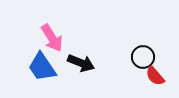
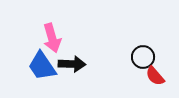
pink arrow: rotated 16 degrees clockwise
black arrow: moved 9 px left, 1 px down; rotated 20 degrees counterclockwise
blue trapezoid: moved 1 px up
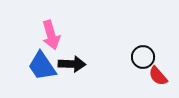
pink arrow: moved 1 px left, 3 px up
red semicircle: moved 3 px right
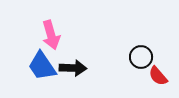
black circle: moved 2 px left
black arrow: moved 1 px right, 4 px down
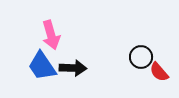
red semicircle: moved 1 px right, 4 px up
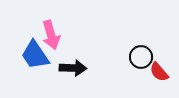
blue trapezoid: moved 7 px left, 11 px up
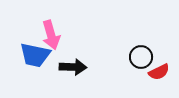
blue trapezoid: rotated 44 degrees counterclockwise
black arrow: moved 1 px up
red semicircle: rotated 75 degrees counterclockwise
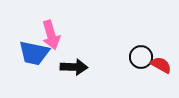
blue trapezoid: moved 1 px left, 2 px up
black arrow: moved 1 px right
red semicircle: moved 2 px right, 7 px up; rotated 125 degrees counterclockwise
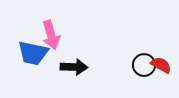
blue trapezoid: moved 1 px left
black circle: moved 3 px right, 8 px down
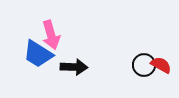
blue trapezoid: moved 5 px right, 1 px down; rotated 20 degrees clockwise
